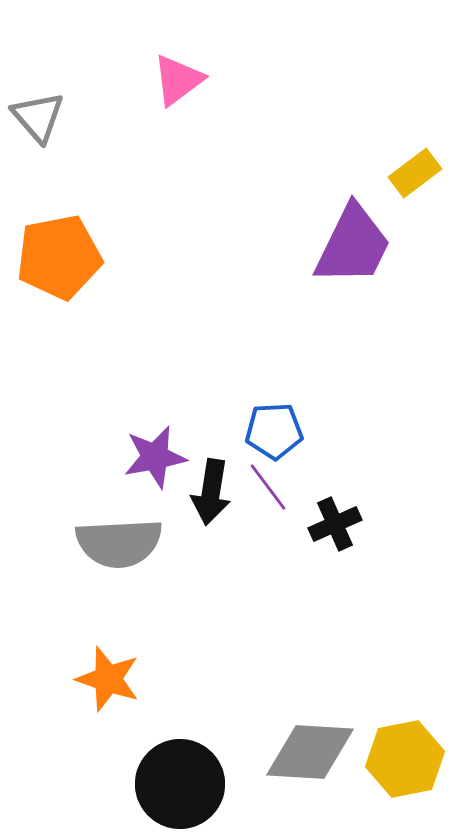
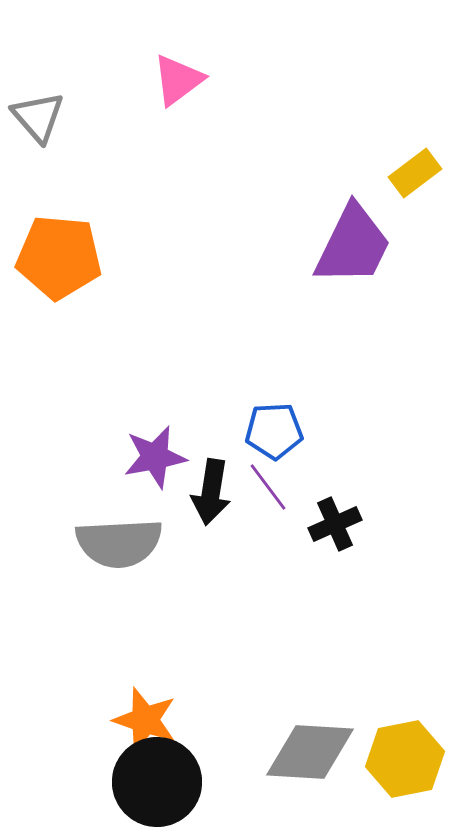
orange pentagon: rotated 16 degrees clockwise
orange star: moved 37 px right, 41 px down
black circle: moved 23 px left, 2 px up
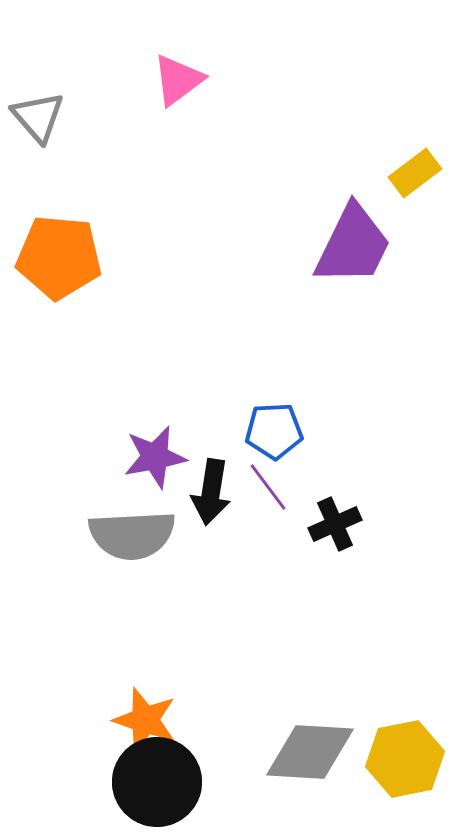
gray semicircle: moved 13 px right, 8 px up
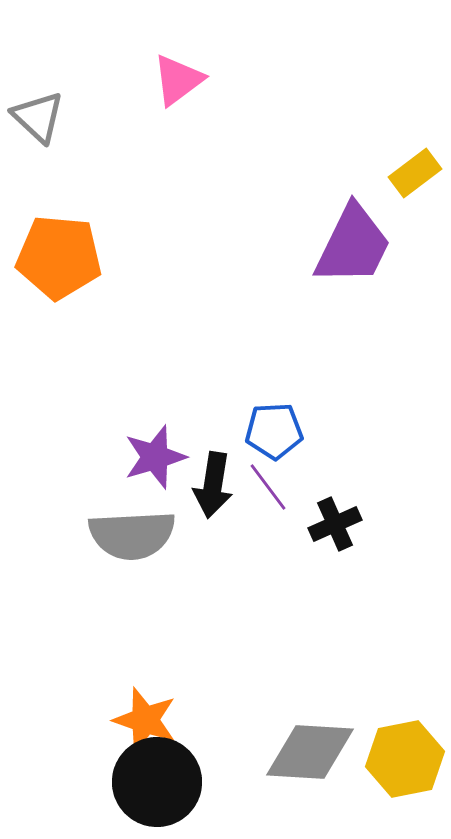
gray triangle: rotated 6 degrees counterclockwise
purple star: rotated 6 degrees counterclockwise
black arrow: moved 2 px right, 7 px up
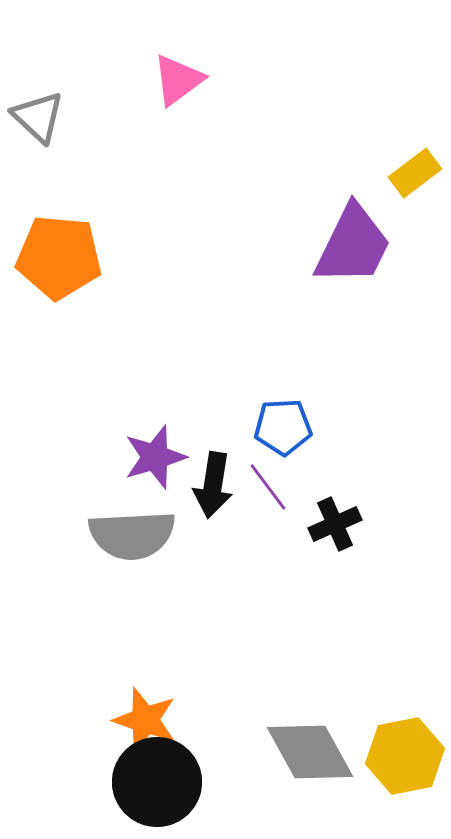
blue pentagon: moved 9 px right, 4 px up
gray diamond: rotated 58 degrees clockwise
yellow hexagon: moved 3 px up
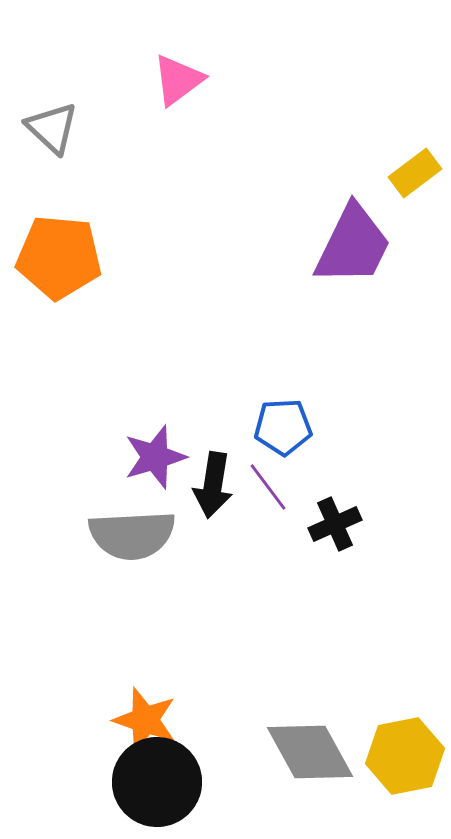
gray triangle: moved 14 px right, 11 px down
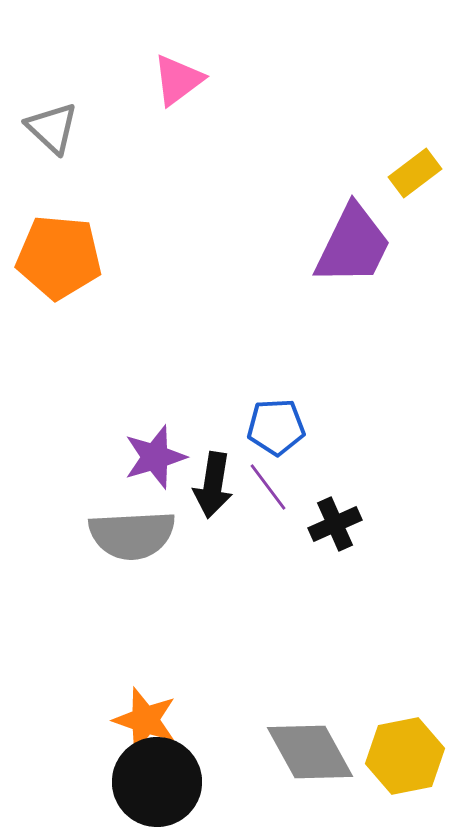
blue pentagon: moved 7 px left
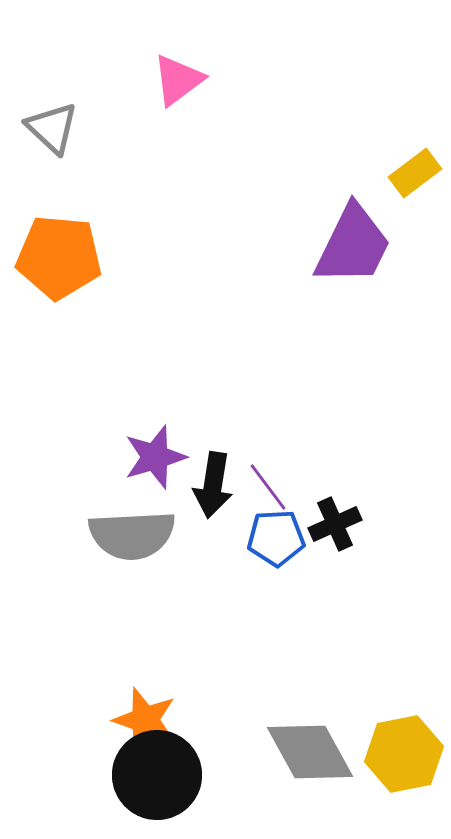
blue pentagon: moved 111 px down
yellow hexagon: moved 1 px left, 2 px up
black circle: moved 7 px up
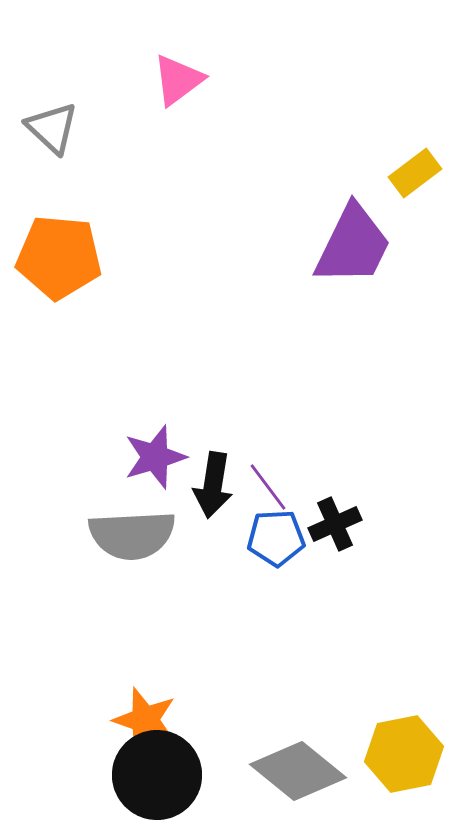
gray diamond: moved 12 px left, 19 px down; rotated 22 degrees counterclockwise
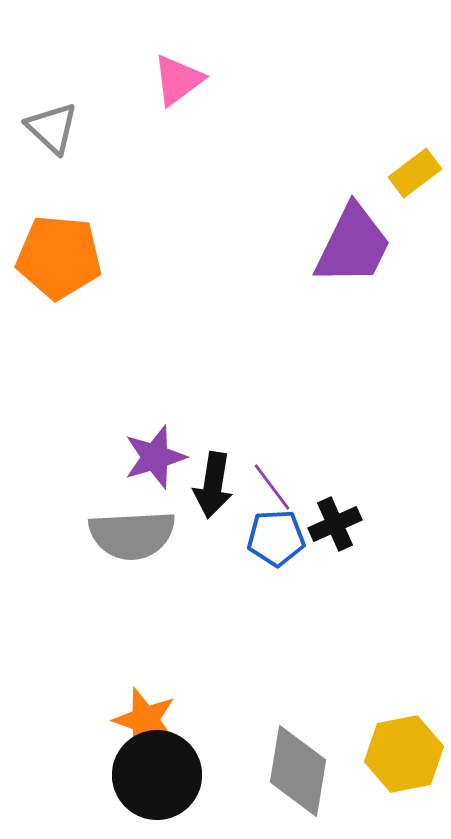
purple line: moved 4 px right
gray diamond: rotated 60 degrees clockwise
